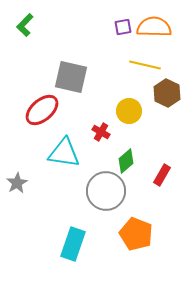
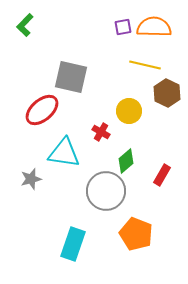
gray star: moved 14 px right, 4 px up; rotated 15 degrees clockwise
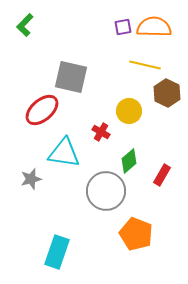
green diamond: moved 3 px right
cyan rectangle: moved 16 px left, 8 px down
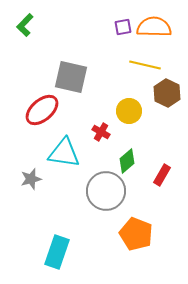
green diamond: moved 2 px left
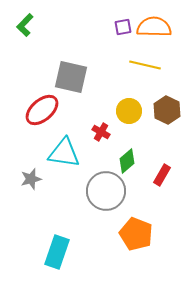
brown hexagon: moved 17 px down
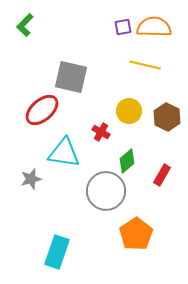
brown hexagon: moved 7 px down
orange pentagon: rotated 16 degrees clockwise
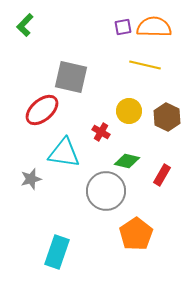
green diamond: rotated 55 degrees clockwise
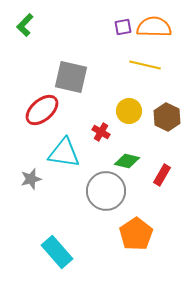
cyan rectangle: rotated 60 degrees counterclockwise
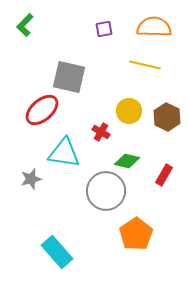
purple square: moved 19 px left, 2 px down
gray square: moved 2 px left
red rectangle: moved 2 px right
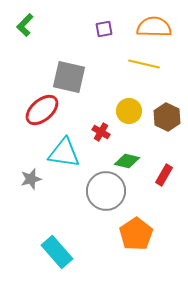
yellow line: moved 1 px left, 1 px up
